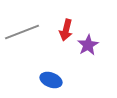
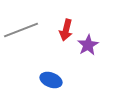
gray line: moved 1 px left, 2 px up
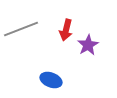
gray line: moved 1 px up
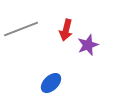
purple star: rotated 10 degrees clockwise
blue ellipse: moved 3 px down; rotated 65 degrees counterclockwise
